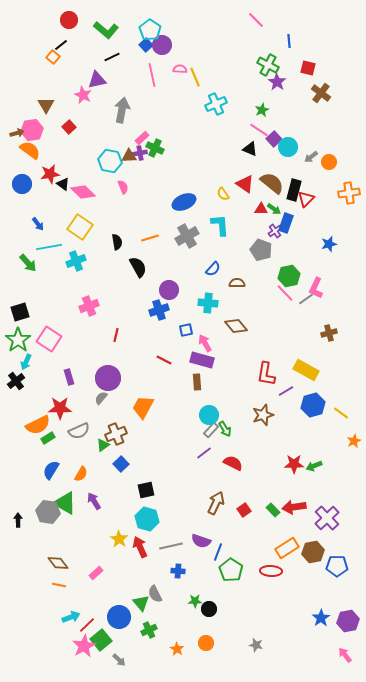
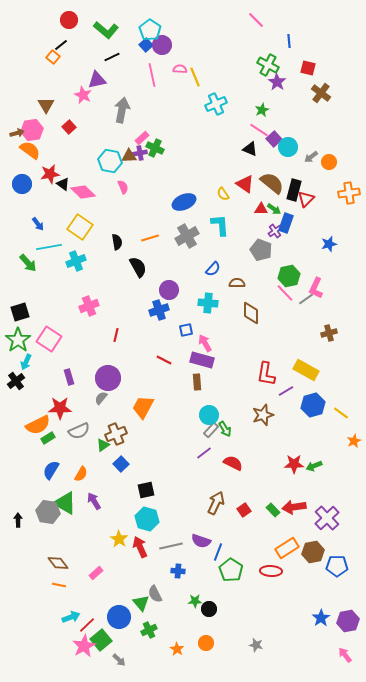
brown diamond at (236, 326): moved 15 px right, 13 px up; rotated 40 degrees clockwise
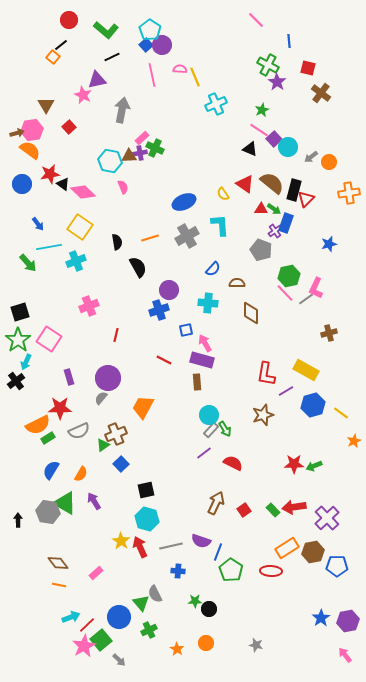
yellow star at (119, 539): moved 2 px right, 2 px down
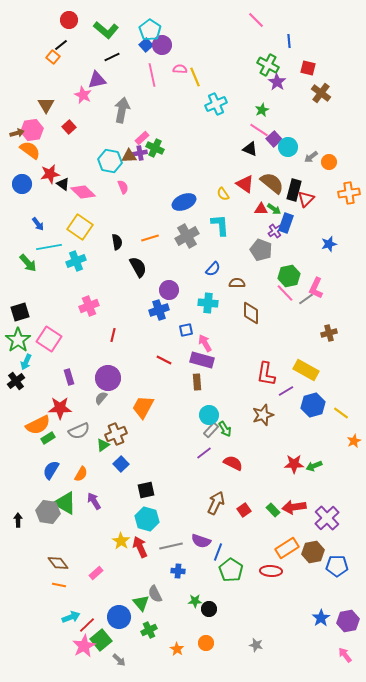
red line at (116, 335): moved 3 px left
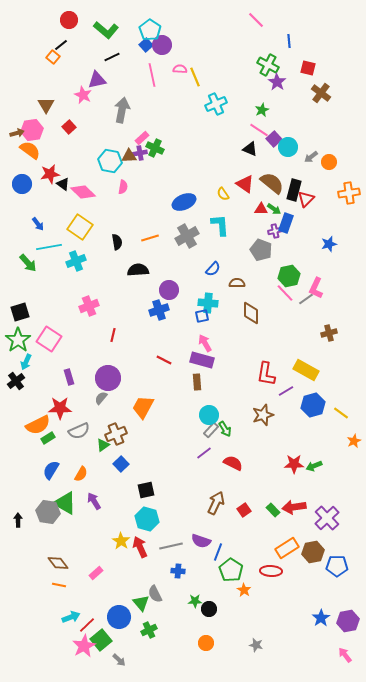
pink semicircle at (123, 187): rotated 32 degrees clockwise
purple cross at (275, 231): rotated 24 degrees clockwise
black semicircle at (138, 267): moved 3 px down; rotated 65 degrees counterclockwise
blue square at (186, 330): moved 16 px right, 14 px up
orange star at (177, 649): moved 67 px right, 59 px up
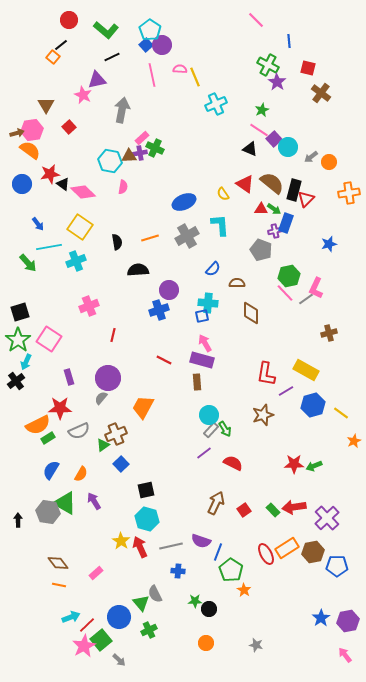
red ellipse at (271, 571): moved 5 px left, 17 px up; rotated 60 degrees clockwise
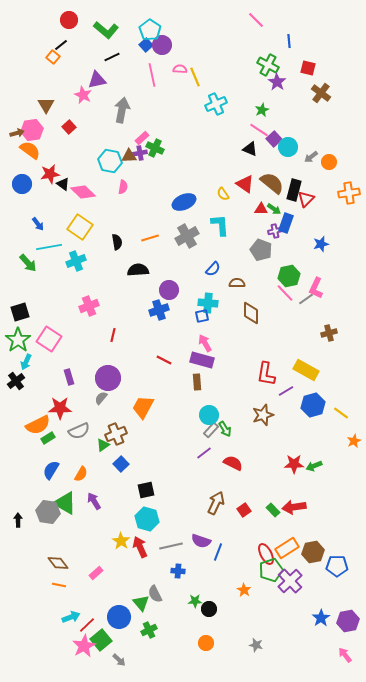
blue star at (329, 244): moved 8 px left
purple cross at (327, 518): moved 37 px left, 63 px down
green pentagon at (231, 570): moved 40 px right; rotated 20 degrees clockwise
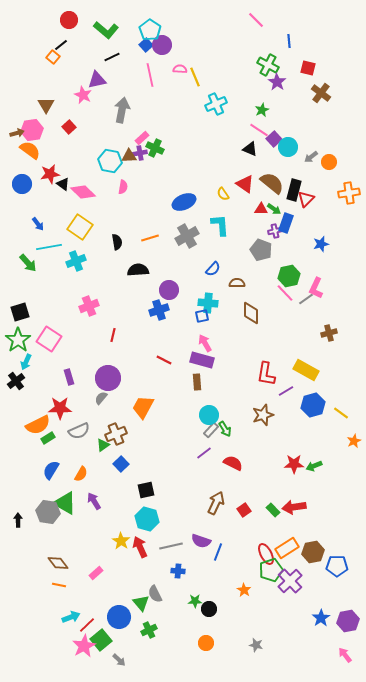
pink line at (152, 75): moved 2 px left
